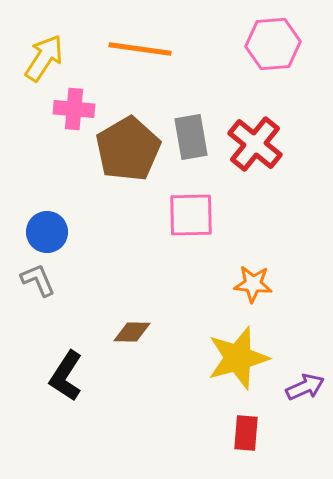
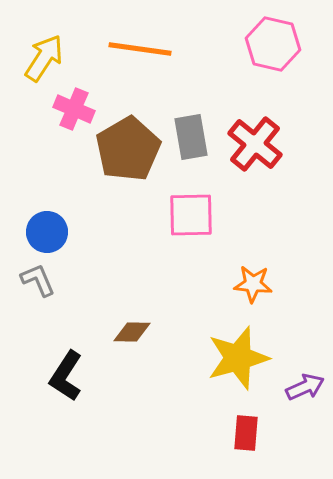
pink hexagon: rotated 18 degrees clockwise
pink cross: rotated 18 degrees clockwise
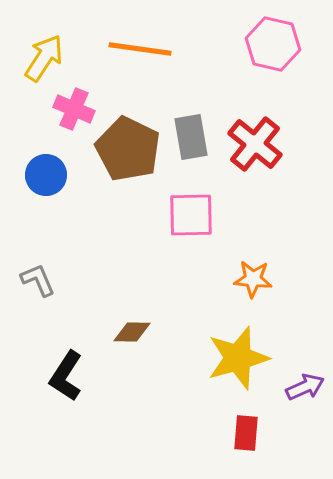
brown pentagon: rotated 16 degrees counterclockwise
blue circle: moved 1 px left, 57 px up
orange star: moved 5 px up
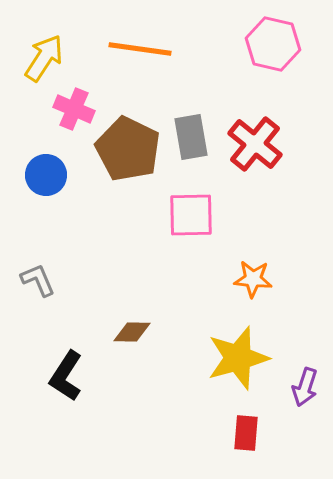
purple arrow: rotated 132 degrees clockwise
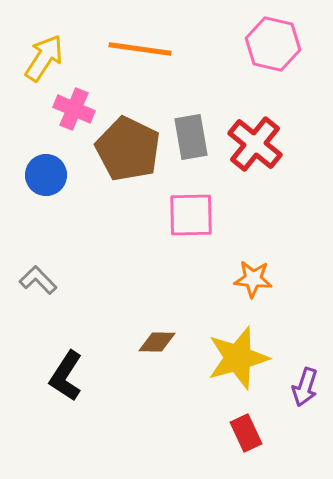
gray L-shape: rotated 21 degrees counterclockwise
brown diamond: moved 25 px right, 10 px down
red rectangle: rotated 30 degrees counterclockwise
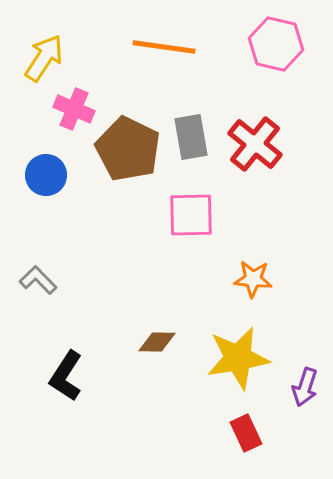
pink hexagon: moved 3 px right
orange line: moved 24 px right, 2 px up
yellow star: rotated 6 degrees clockwise
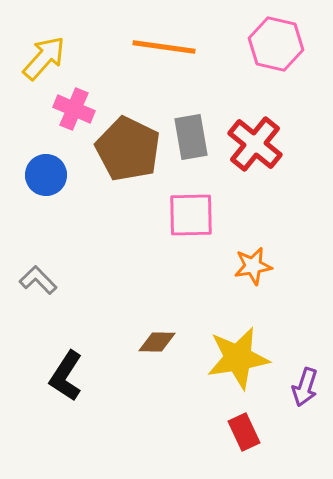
yellow arrow: rotated 9 degrees clockwise
orange star: moved 13 px up; rotated 15 degrees counterclockwise
red rectangle: moved 2 px left, 1 px up
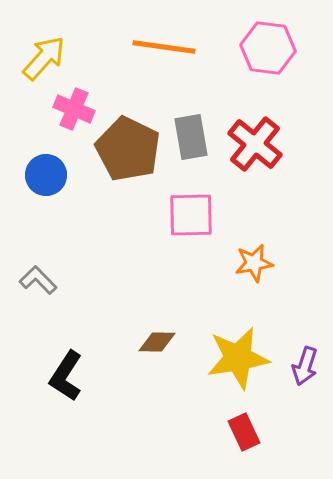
pink hexagon: moved 8 px left, 4 px down; rotated 6 degrees counterclockwise
orange star: moved 1 px right, 3 px up
purple arrow: moved 21 px up
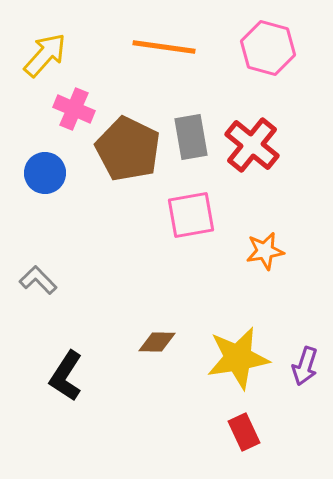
pink hexagon: rotated 8 degrees clockwise
yellow arrow: moved 1 px right, 3 px up
red cross: moved 3 px left, 1 px down
blue circle: moved 1 px left, 2 px up
pink square: rotated 9 degrees counterclockwise
orange star: moved 11 px right, 12 px up
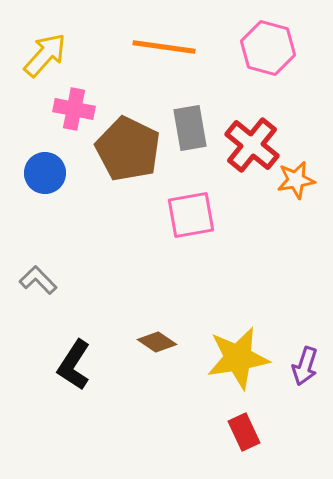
pink cross: rotated 12 degrees counterclockwise
gray rectangle: moved 1 px left, 9 px up
orange star: moved 31 px right, 71 px up
brown diamond: rotated 33 degrees clockwise
black L-shape: moved 8 px right, 11 px up
